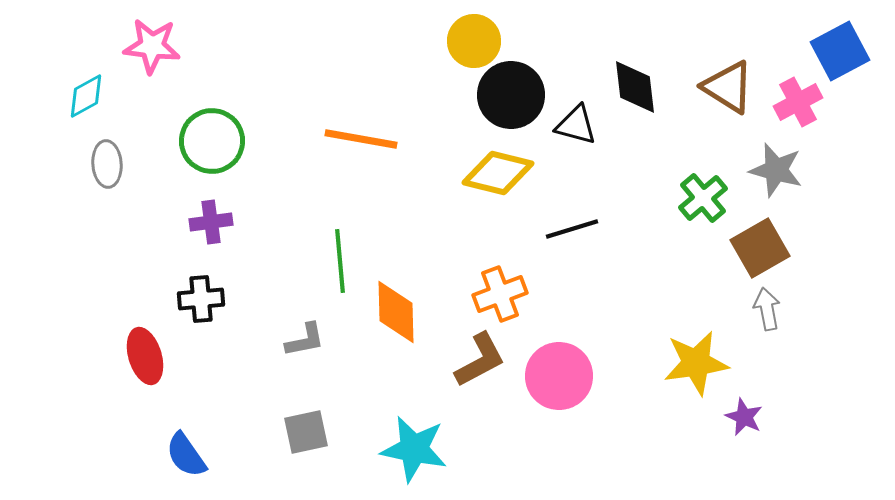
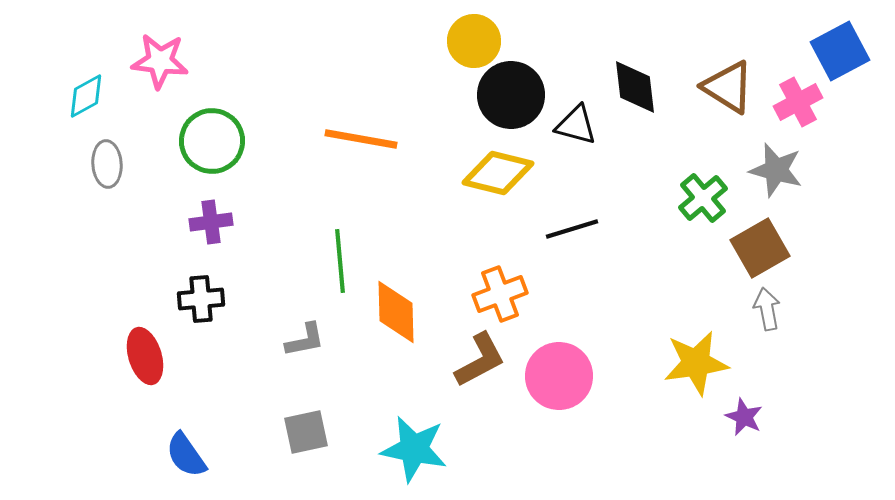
pink star: moved 8 px right, 15 px down
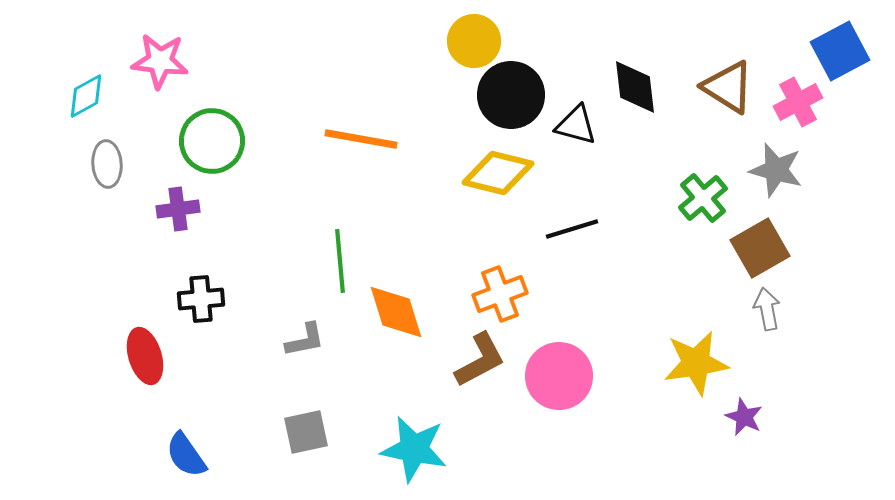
purple cross: moved 33 px left, 13 px up
orange diamond: rotated 16 degrees counterclockwise
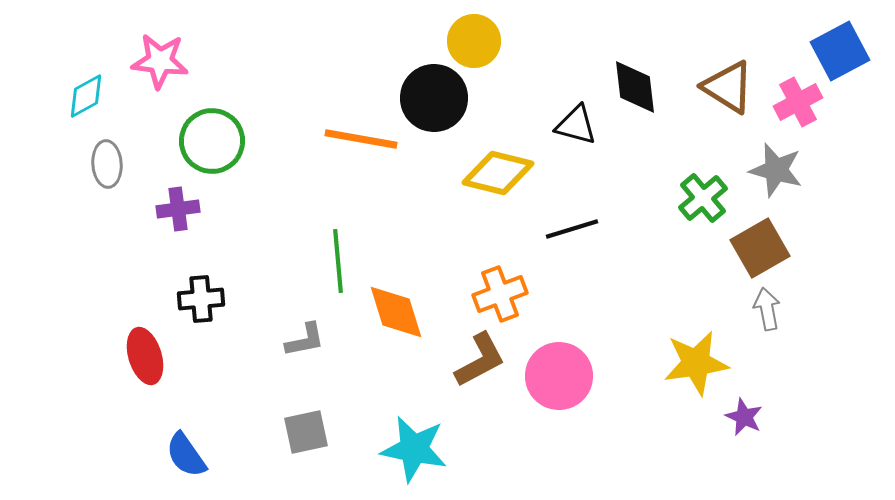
black circle: moved 77 px left, 3 px down
green line: moved 2 px left
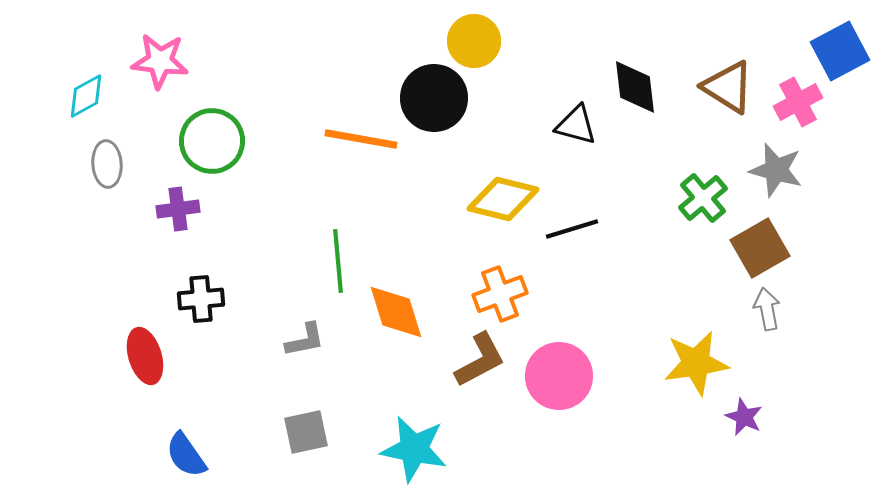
yellow diamond: moved 5 px right, 26 px down
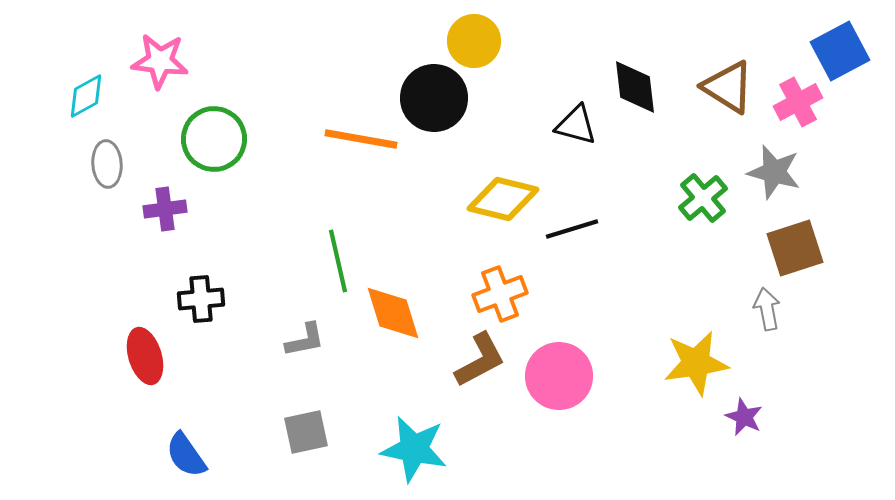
green circle: moved 2 px right, 2 px up
gray star: moved 2 px left, 2 px down
purple cross: moved 13 px left
brown square: moved 35 px right; rotated 12 degrees clockwise
green line: rotated 8 degrees counterclockwise
orange diamond: moved 3 px left, 1 px down
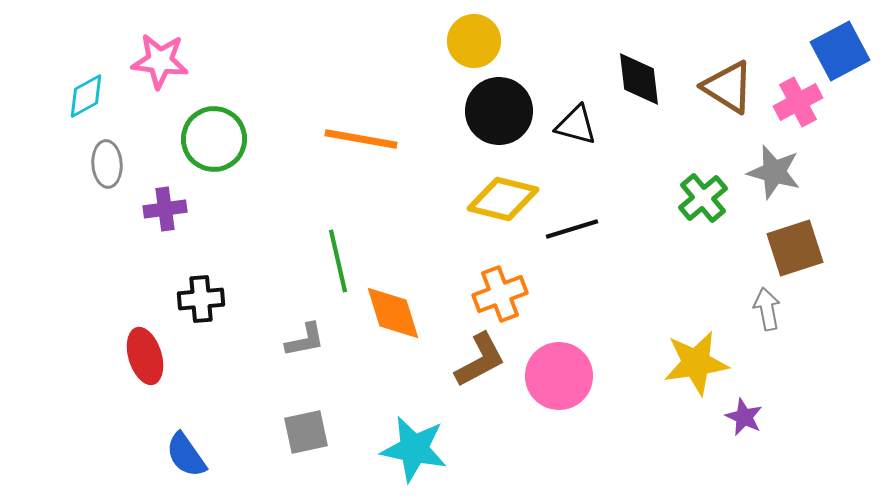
black diamond: moved 4 px right, 8 px up
black circle: moved 65 px right, 13 px down
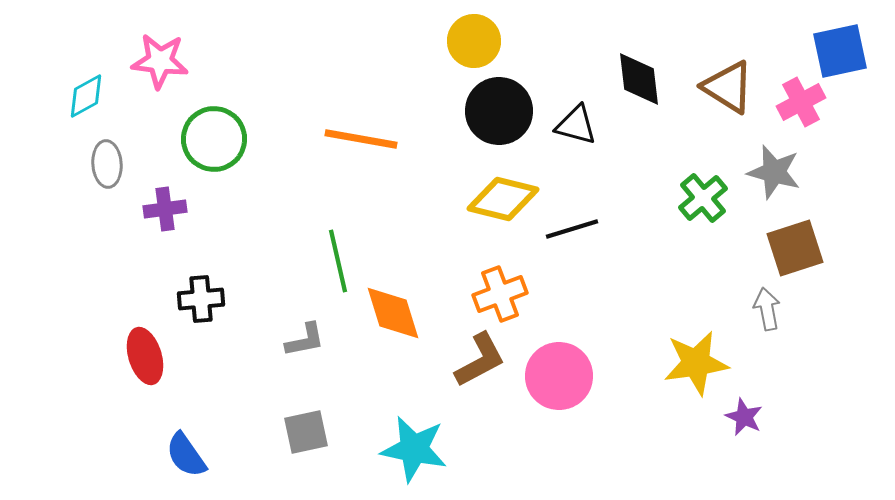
blue square: rotated 16 degrees clockwise
pink cross: moved 3 px right
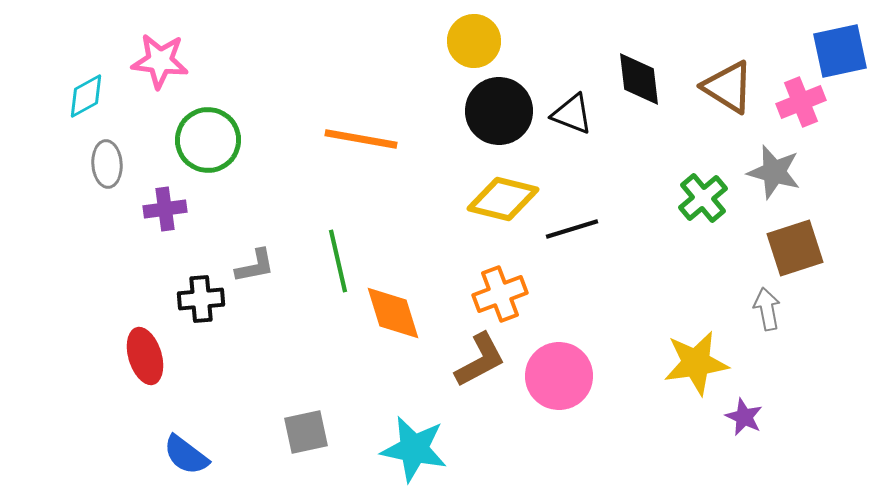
pink cross: rotated 6 degrees clockwise
black triangle: moved 4 px left, 11 px up; rotated 6 degrees clockwise
green circle: moved 6 px left, 1 px down
gray L-shape: moved 50 px left, 74 px up
blue semicircle: rotated 18 degrees counterclockwise
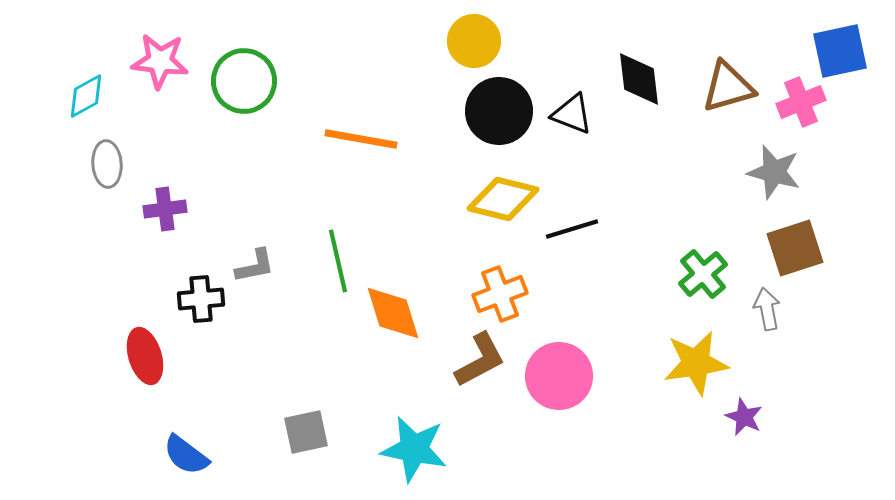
brown triangle: rotated 48 degrees counterclockwise
green circle: moved 36 px right, 59 px up
green cross: moved 76 px down
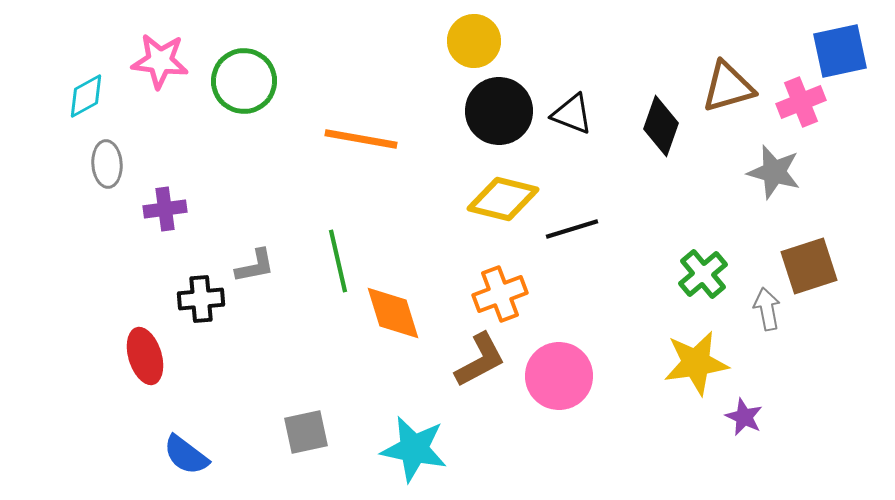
black diamond: moved 22 px right, 47 px down; rotated 26 degrees clockwise
brown square: moved 14 px right, 18 px down
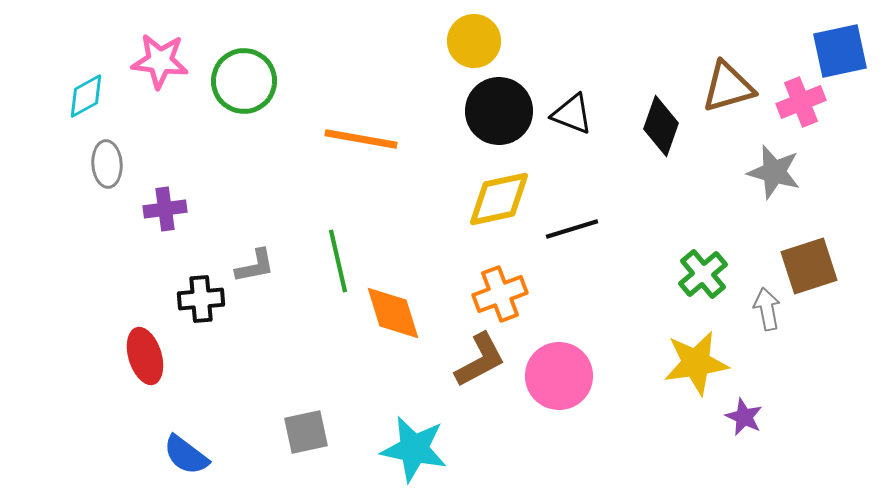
yellow diamond: moved 4 px left; rotated 26 degrees counterclockwise
